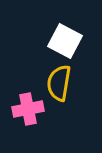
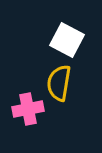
white square: moved 2 px right, 1 px up
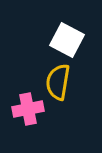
yellow semicircle: moved 1 px left, 1 px up
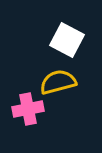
yellow semicircle: rotated 66 degrees clockwise
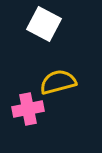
white square: moved 23 px left, 16 px up
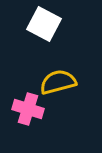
pink cross: rotated 28 degrees clockwise
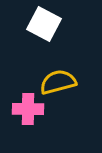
pink cross: rotated 16 degrees counterclockwise
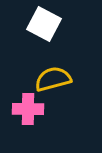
yellow semicircle: moved 5 px left, 3 px up
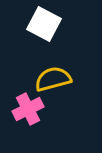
pink cross: rotated 28 degrees counterclockwise
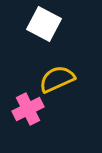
yellow semicircle: moved 4 px right; rotated 9 degrees counterclockwise
